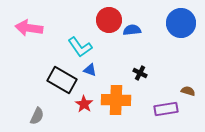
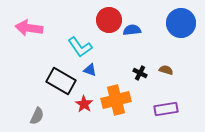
black rectangle: moved 1 px left, 1 px down
brown semicircle: moved 22 px left, 21 px up
orange cross: rotated 16 degrees counterclockwise
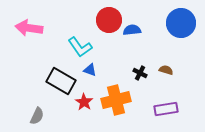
red star: moved 2 px up
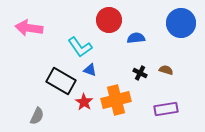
blue semicircle: moved 4 px right, 8 px down
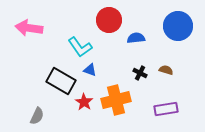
blue circle: moved 3 px left, 3 px down
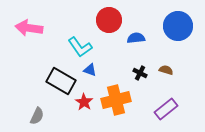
purple rectangle: rotated 30 degrees counterclockwise
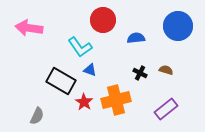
red circle: moved 6 px left
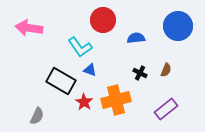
brown semicircle: rotated 96 degrees clockwise
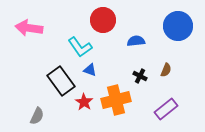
blue semicircle: moved 3 px down
black cross: moved 3 px down
black rectangle: rotated 24 degrees clockwise
